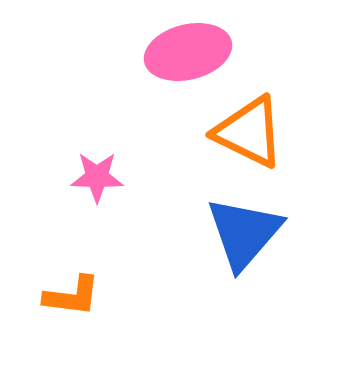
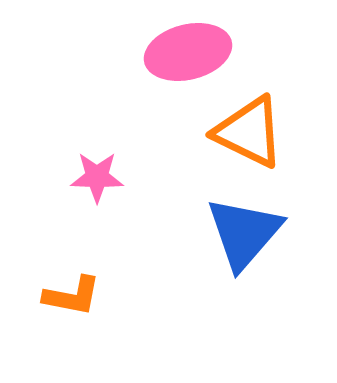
orange L-shape: rotated 4 degrees clockwise
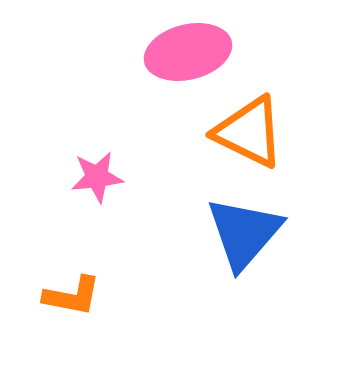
pink star: rotated 8 degrees counterclockwise
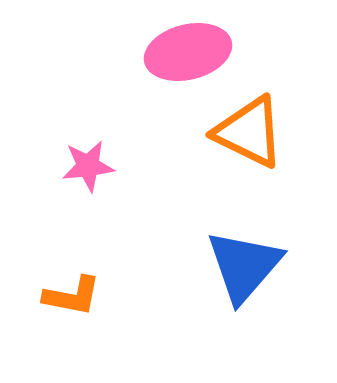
pink star: moved 9 px left, 11 px up
blue triangle: moved 33 px down
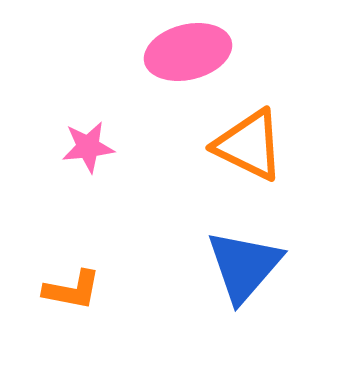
orange triangle: moved 13 px down
pink star: moved 19 px up
orange L-shape: moved 6 px up
